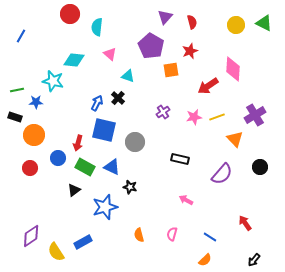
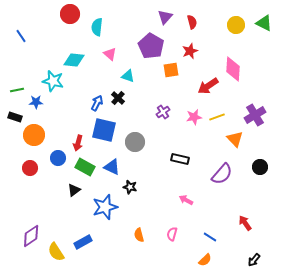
blue line at (21, 36): rotated 64 degrees counterclockwise
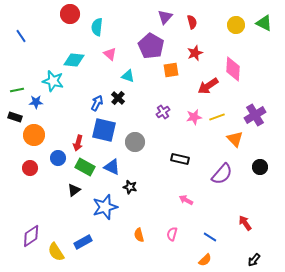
red star at (190, 51): moved 5 px right, 2 px down
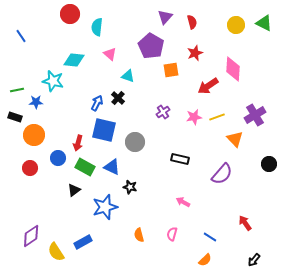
black circle at (260, 167): moved 9 px right, 3 px up
pink arrow at (186, 200): moved 3 px left, 2 px down
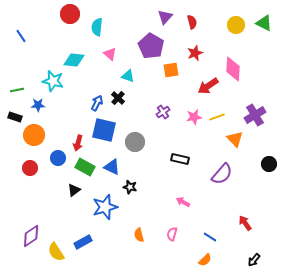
blue star at (36, 102): moved 2 px right, 3 px down
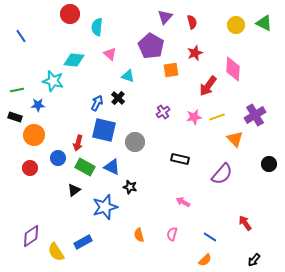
red arrow at (208, 86): rotated 20 degrees counterclockwise
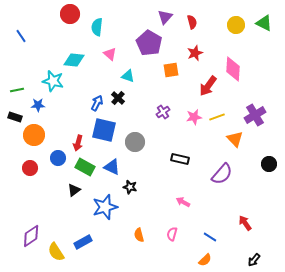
purple pentagon at (151, 46): moved 2 px left, 3 px up
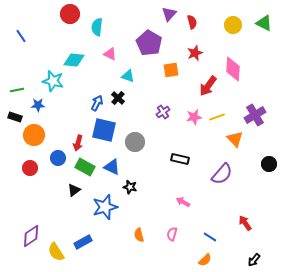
purple triangle at (165, 17): moved 4 px right, 3 px up
yellow circle at (236, 25): moved 3 px left
pink triangle at (110, 54): rotated 16 degrees counterclockwise
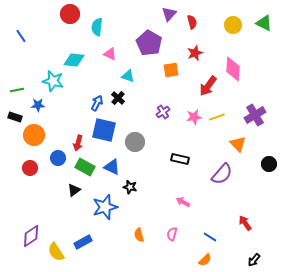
orange triangle at (235, 139): moved 3 px right, 5 px down
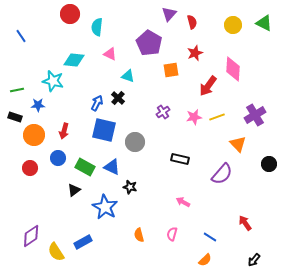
red arrow at (78, 143): moved 14 px left, 12 px up
blue star at (105, 207): rotated 25 degrees counterclockwise
